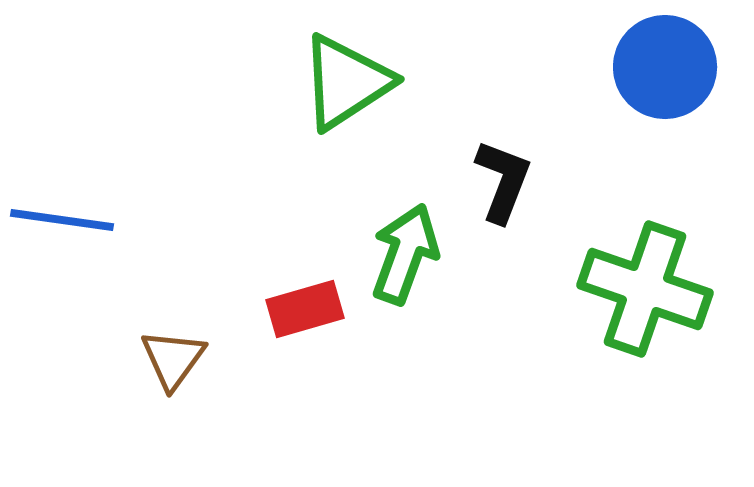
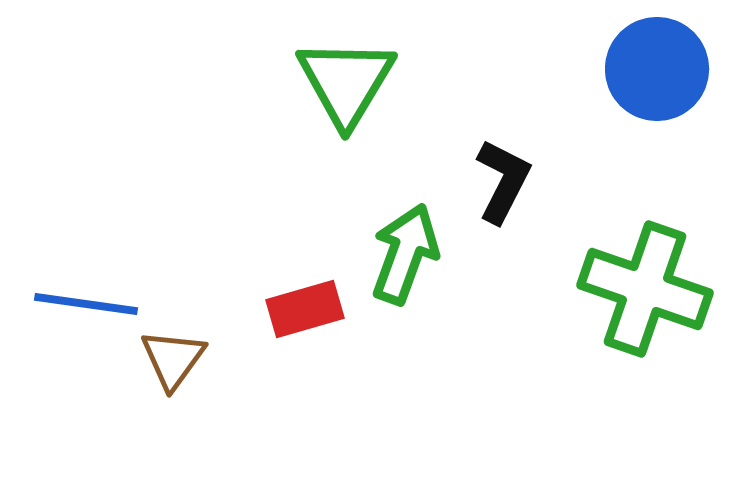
blue circle: moved 8 px left, 2 px down
green triangle: rotated 26 degrees counterclockwise
black L-shape: rotated 6 degrees clockwise
blue line: moved 24 px right, 84 px down
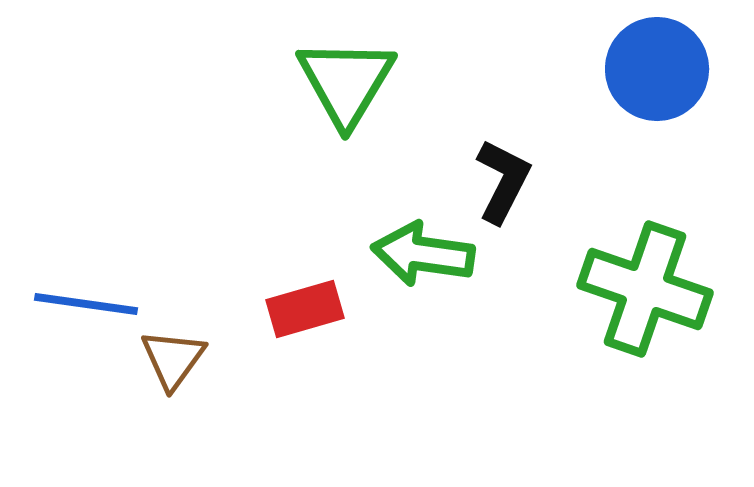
green arrow: moved 18 px right; rotated 102 degrees counterclockwise
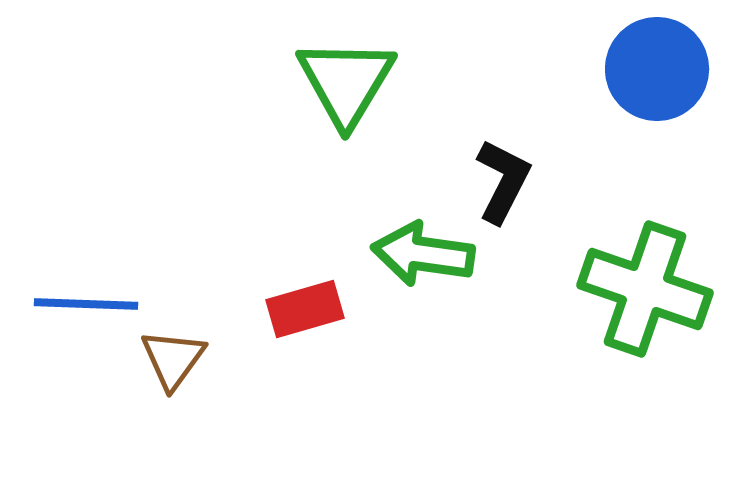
blue line: rotated 6 degrees counterclockwise
